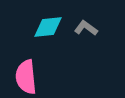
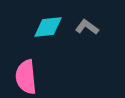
gray L-shape: moved 1 px right, 1 px up
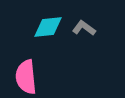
gray L-shape: moved 3 px left, 1 px down
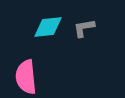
gray L-shape: rotated 45 degrees counterclockwise
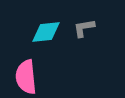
cyan diamond: moved 2 px left, 5 px down
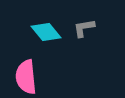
cyan diamond: rotated 56 degrees clockwise
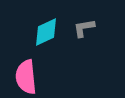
cyan diamond: rotated 76 degrees counterclockwise
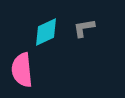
pink semicircle: moved 4 px left, 7 px up
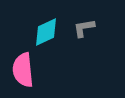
pink semicircle: moved 1 px right
